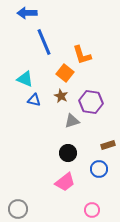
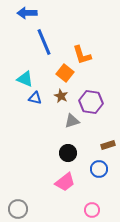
blue triangle: moved 1 px right, 2 px up
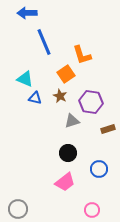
orange square: moved 1 px right, 1 px down; rotated 18 degrees clockwise
brown star: moved 1 px left
brown rectangle: moved 16 px up
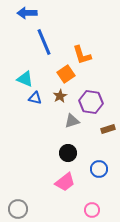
brown star: rotated 16 degrees clockwise
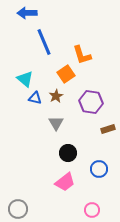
cyan triangle: rotated 18 degrees clockwise
brown star: moved 4 px left
gray triangle: moved 16 px left, 2 px down; rotated 42 degrees counterclockwise
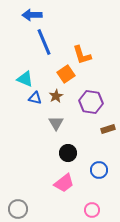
blue arrow: moved 5 px right, 2 px down
cyan triangle: rotated 18 degrees counterclockwise
blue circle: moved 1 px down
pink trapezoid: moved 1 px left, 1 px down
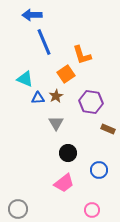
blue triangle: moved 3 px right; rotated 16 degrees counterclockwise
brown rectangle: rotated 40 degrees clockwise
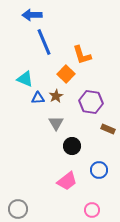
orange square: rotated 12 degrees counterclockwise
black circle: moved 4 px right, 7 px up
pink trapezoid: moved 3 px right, 2 px up
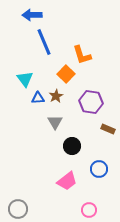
cyan triangle: rotated 30 degrees clockwise
gray triangle: moved 1 px left, 1 px up
blue circle: moved 1 px up
pink circle: moved 3 px left
